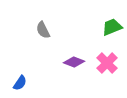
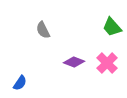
green trapezoid: rotated 110 degrees counterclockwise
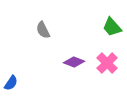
blue semicircle: moved 9 px left
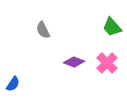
blue semicircle: moved 2 px right, 1 px down
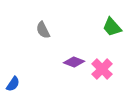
pink cross: moved 5 px left, 6 px down
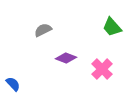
gray semicircle: rotated 90 degrees clockwise
purple diamond: moved 8 px left, 4 px up
blue semicircle: rotated 77 degrees counterclockwise
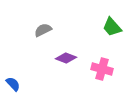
pink cross: rotated 30 degrees counterclockwise
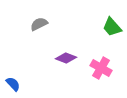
gray semicircle: moved 4 px left, 6 px up
pink cross: moved 1 px left, 1 px up; rotated 15 degrees clockwise
